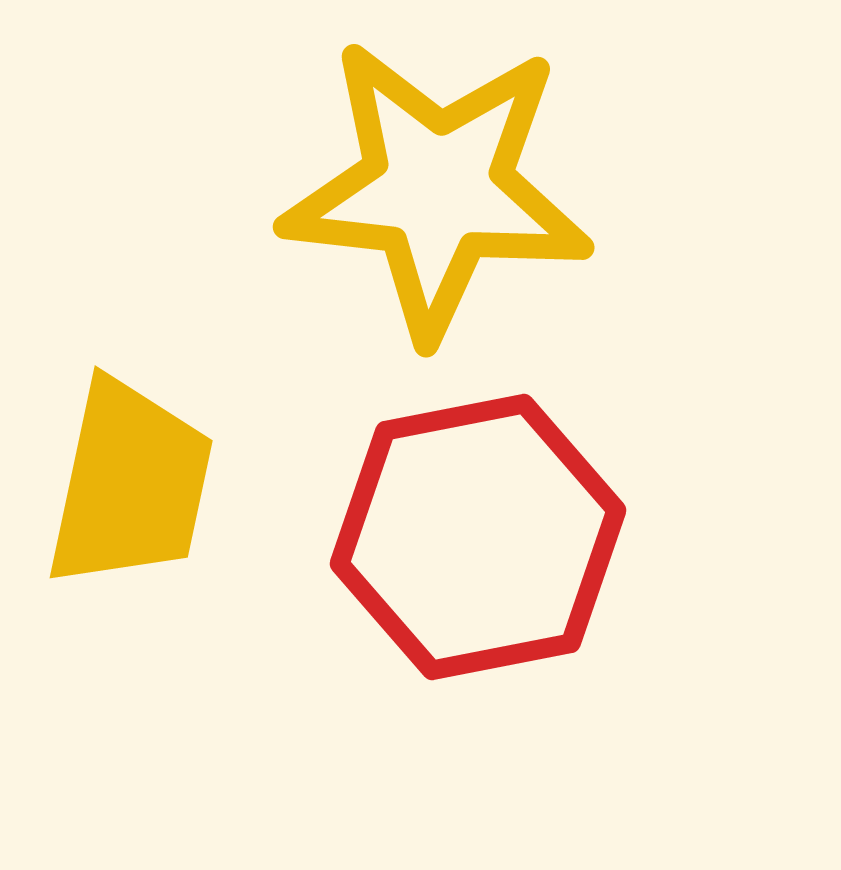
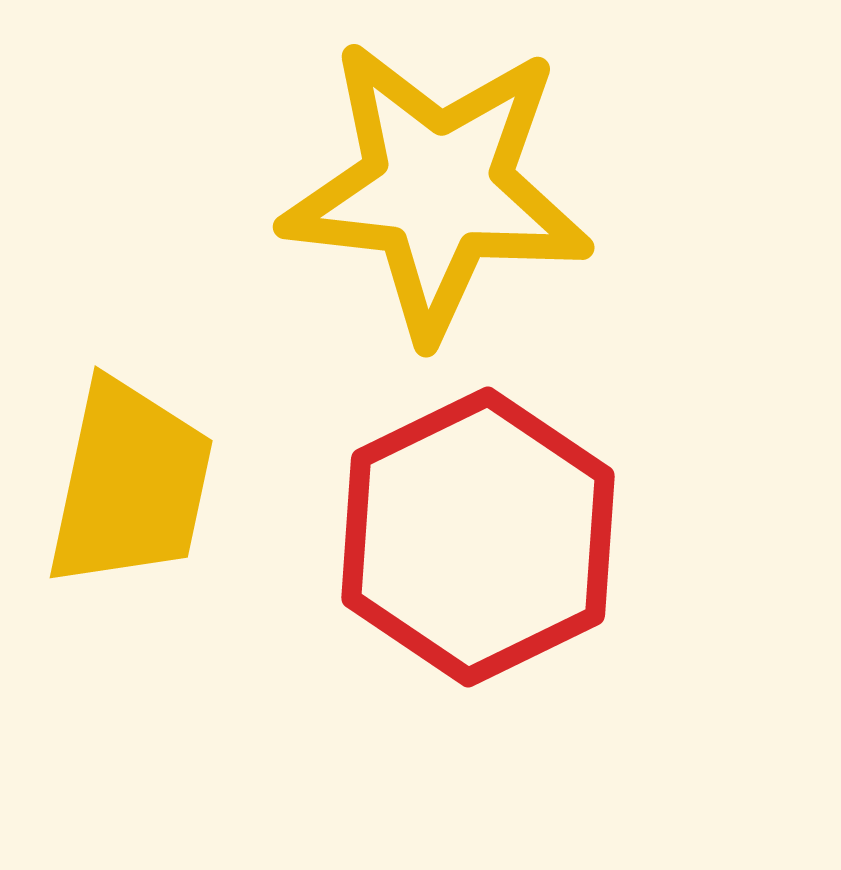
red hexagon: rotated 15 degrees counterclockwise
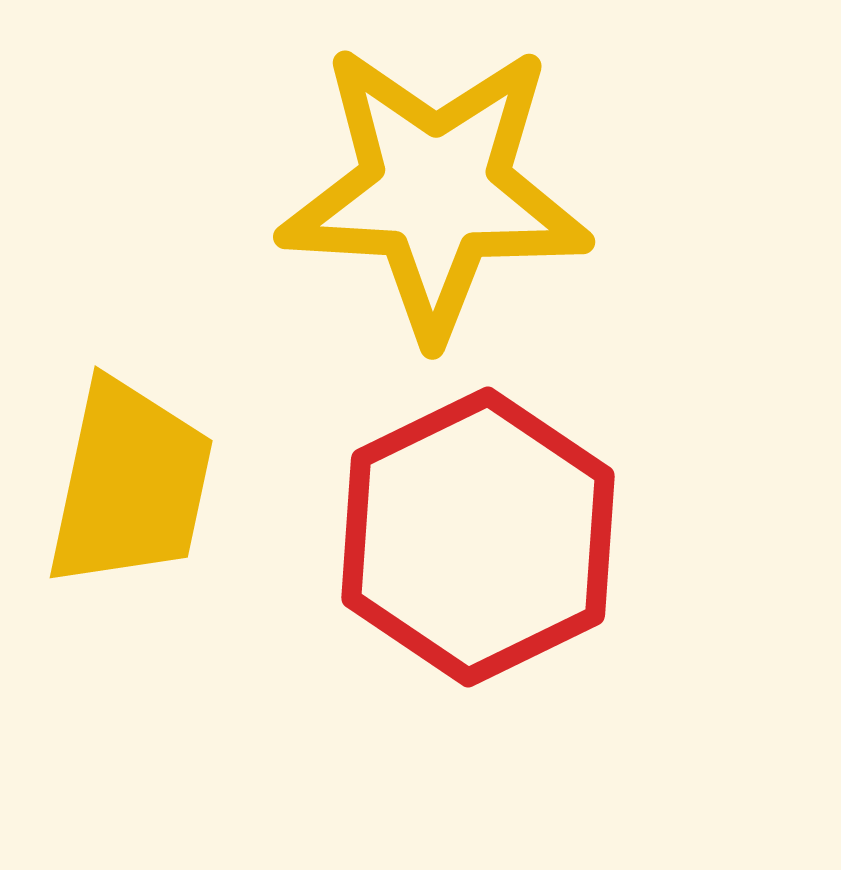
yellow star: moved 2 px left, 2 px down; rotated 3 degrees counterclockwise
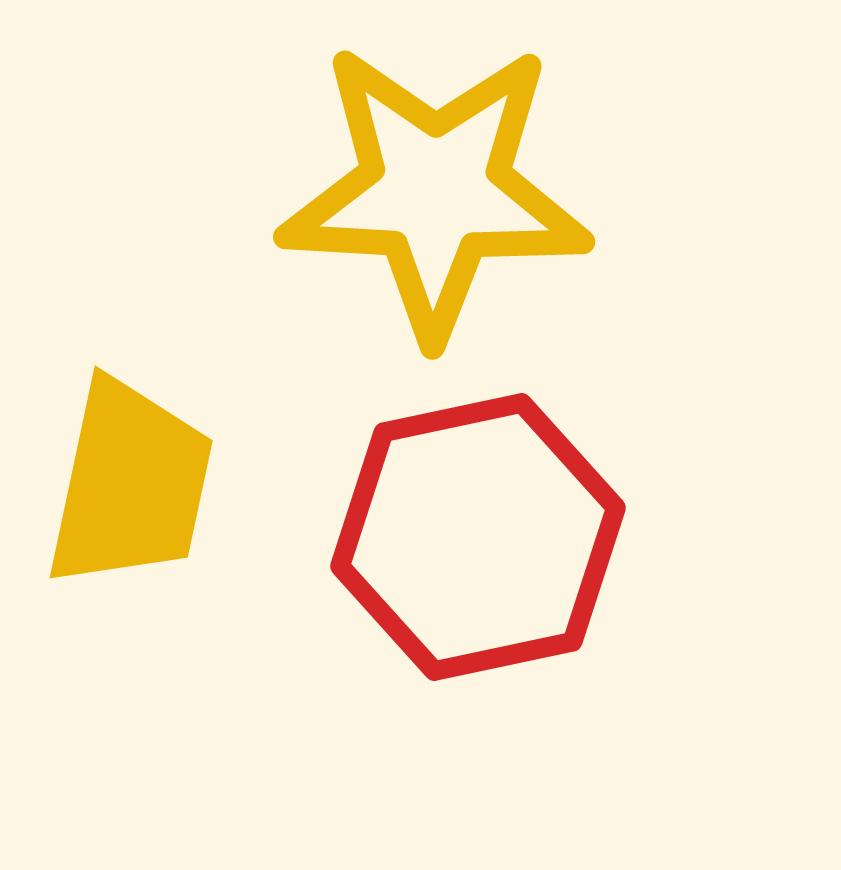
red hexagon: rotated 14 degrees clockwise
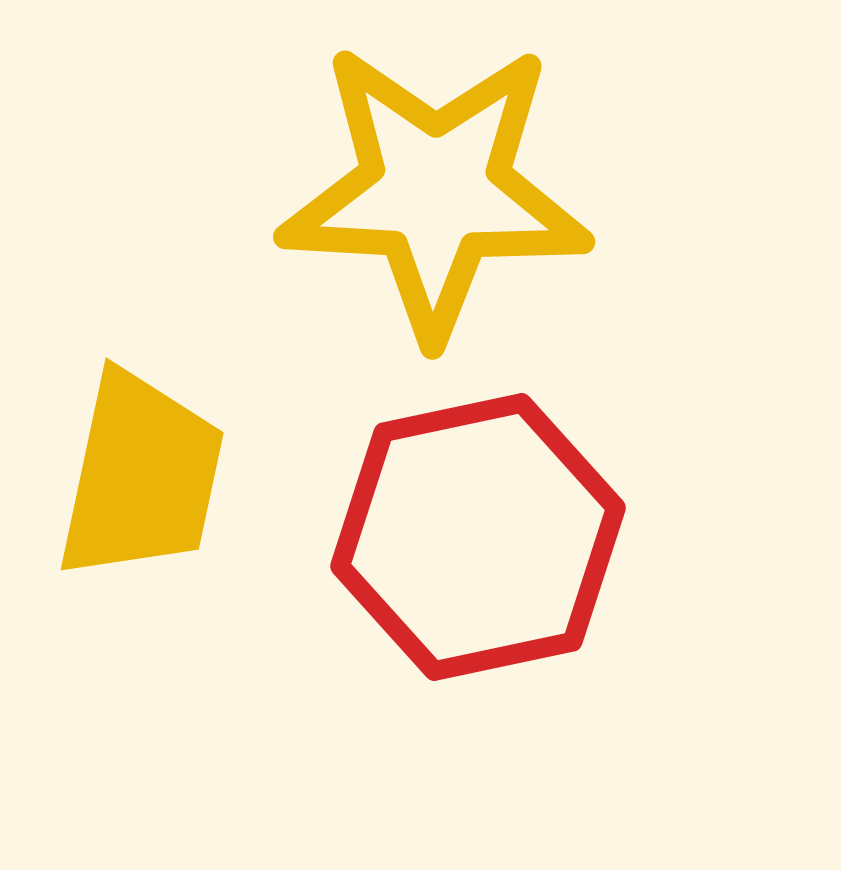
yellow trapezoid: moved 11 px right, 8 px up
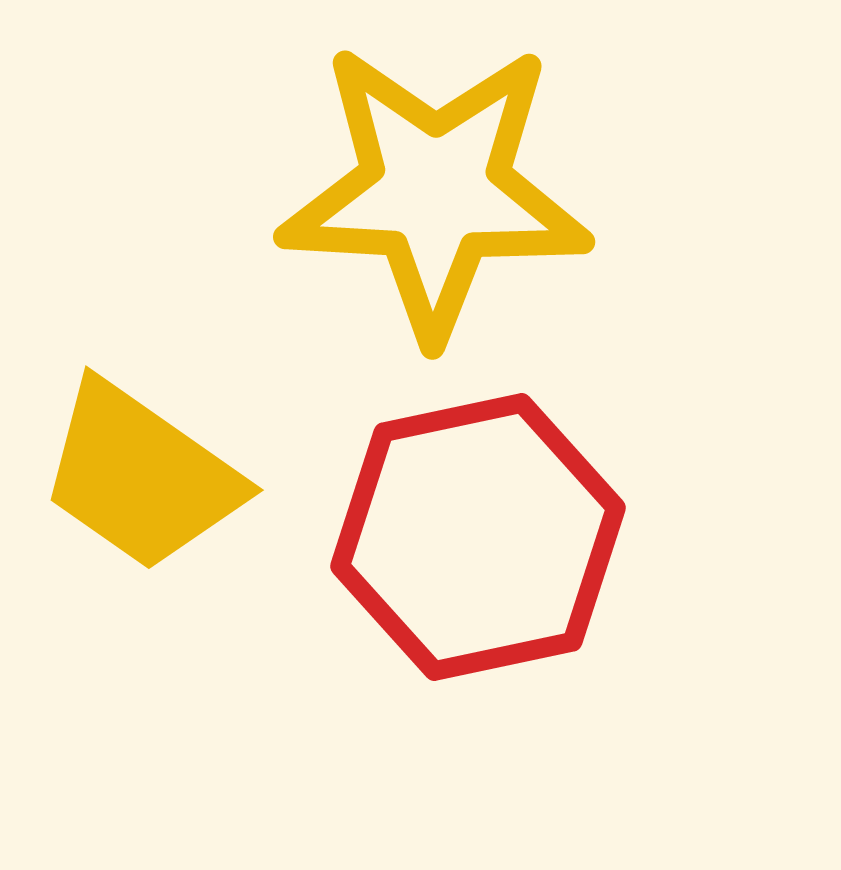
yellow trapezoid: rotated 113 degrees clockwise
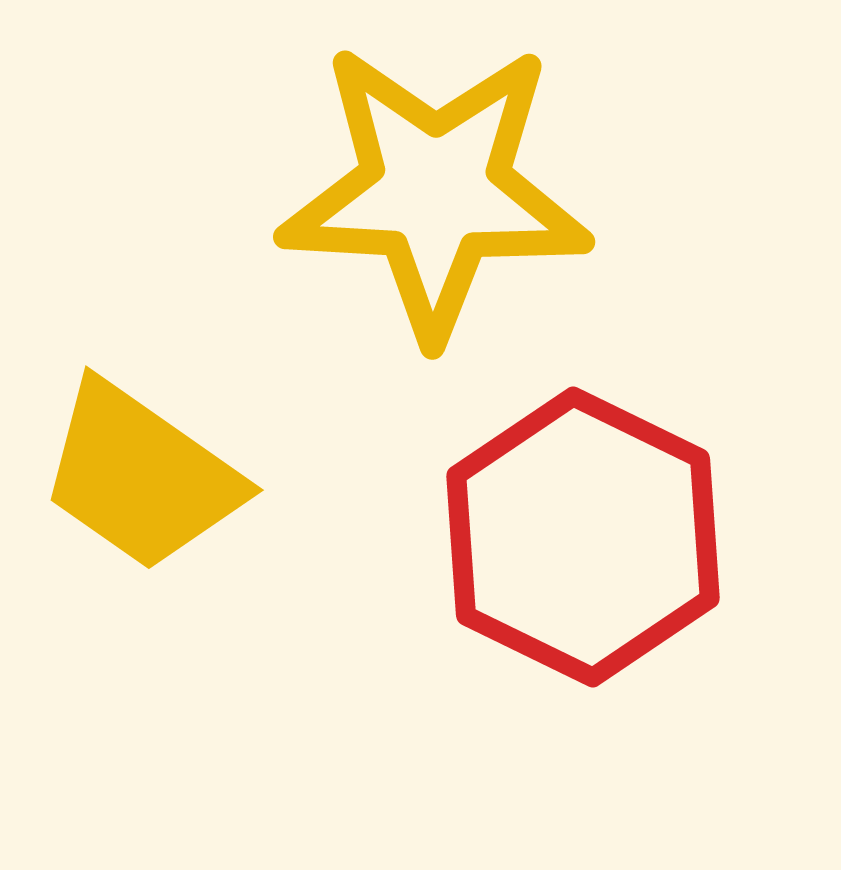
red hexagon: moved 105 px right; rotated 22 degrees counterclockwise
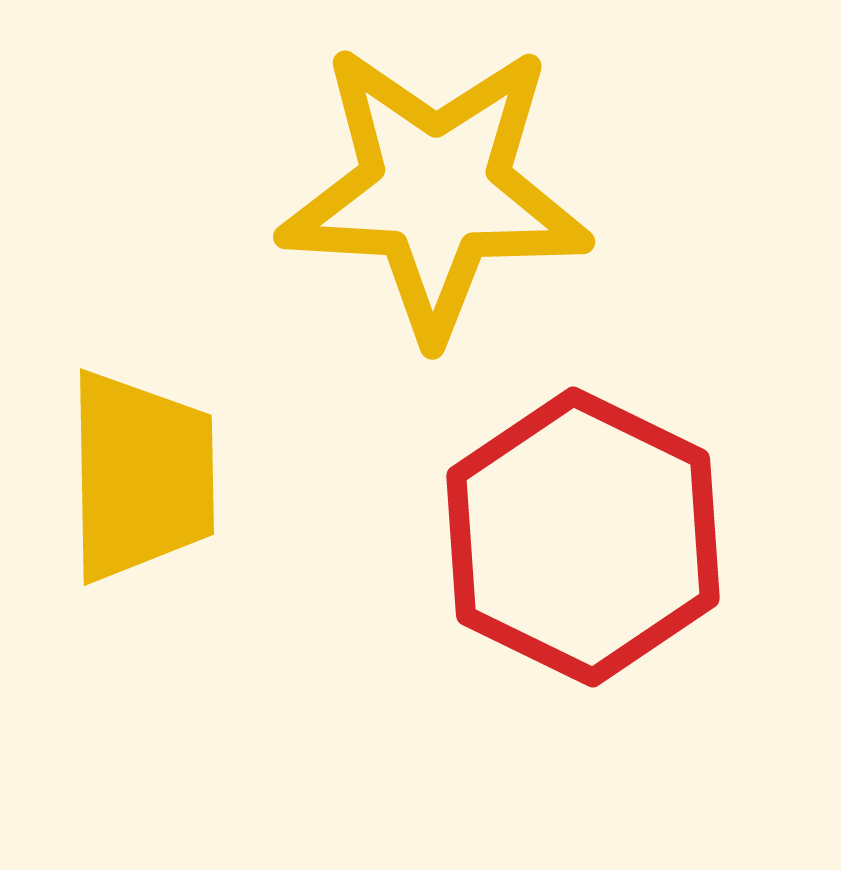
yellow trapezoid: rotated 126 degrees counterclockwise
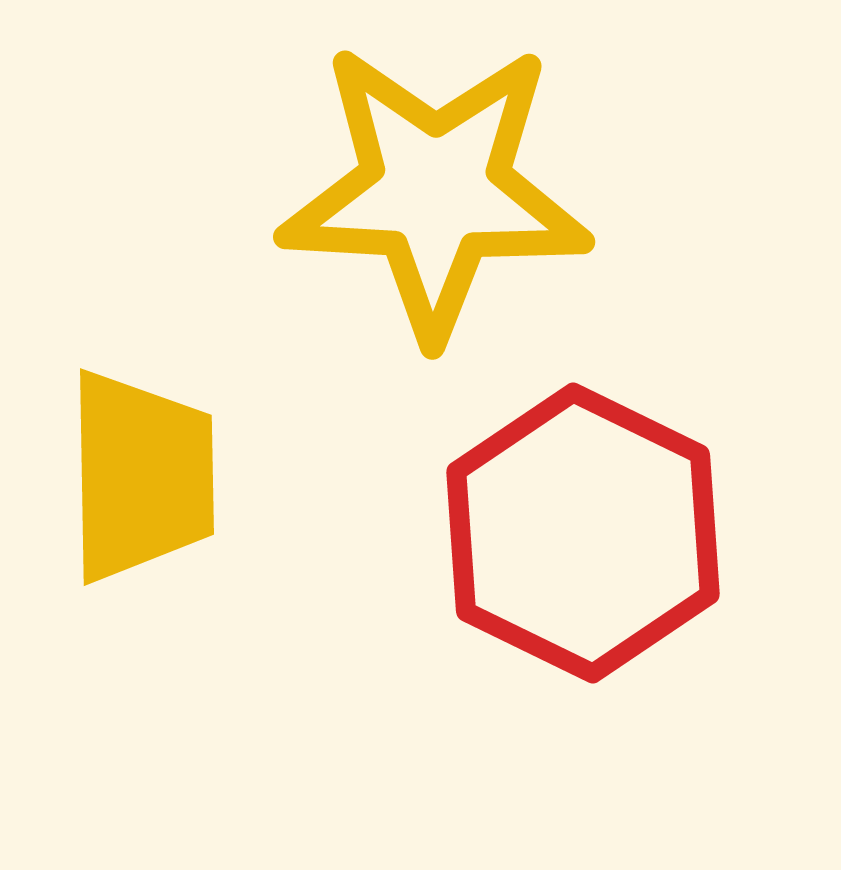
red hexagon: moved 4 px up
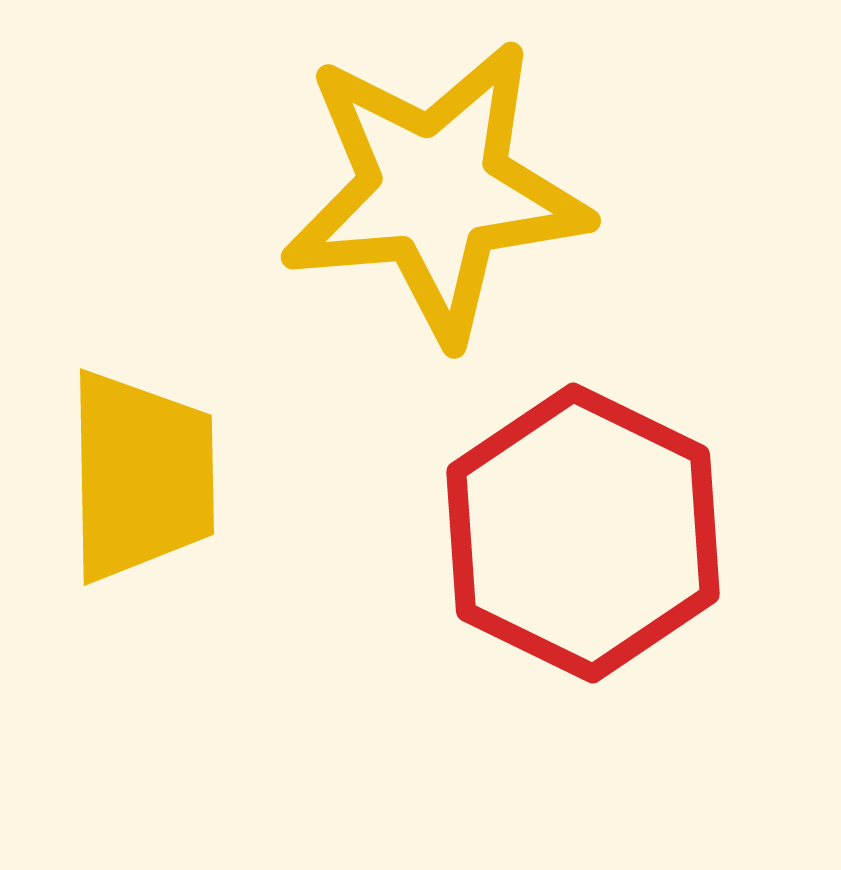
yellow star: rotated 8 degrees counterclockwise
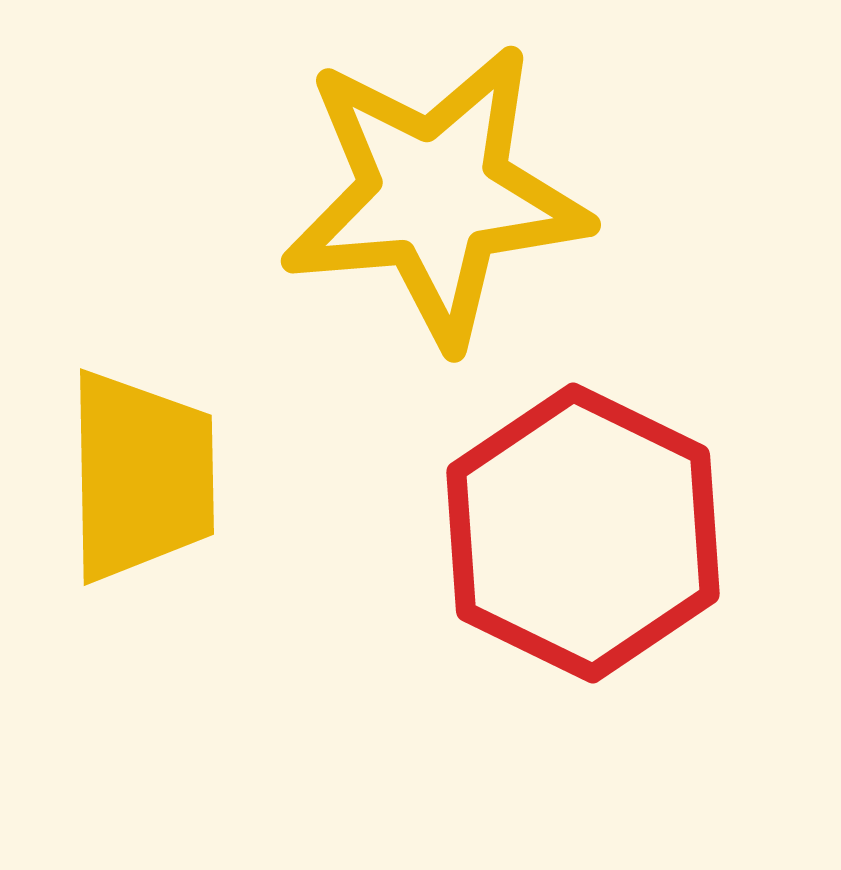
yellow star: moved 4 px down
